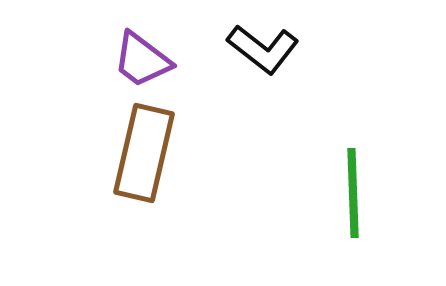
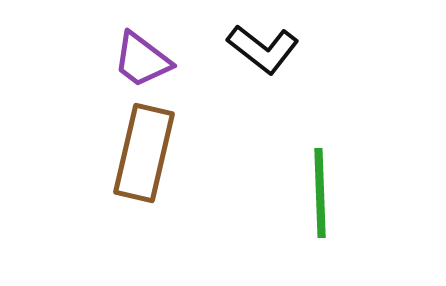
green line: moved 33 px left
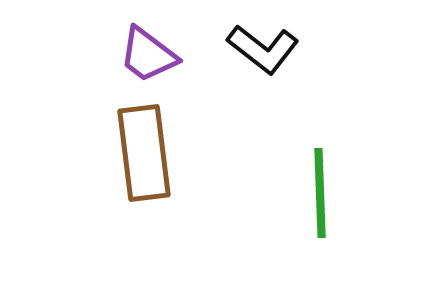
purple trapezoid: moved 6 px right, 5 px up
brown rectangle: rotated 20 degrees counterclockwise
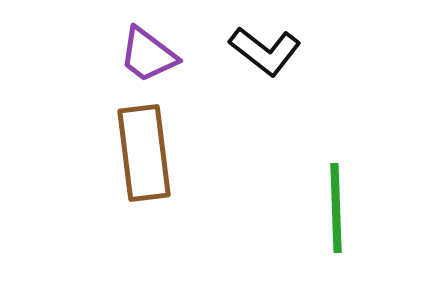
black L-shape: moved 2 px right, 2 px down
green line: moved 16 px right, 15 px down
